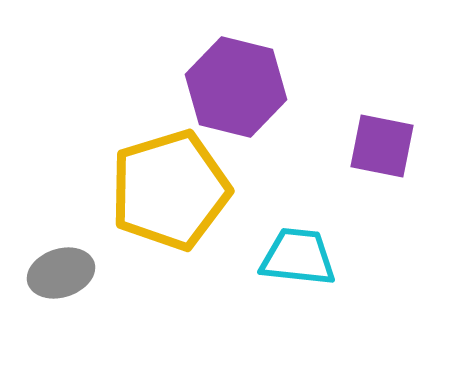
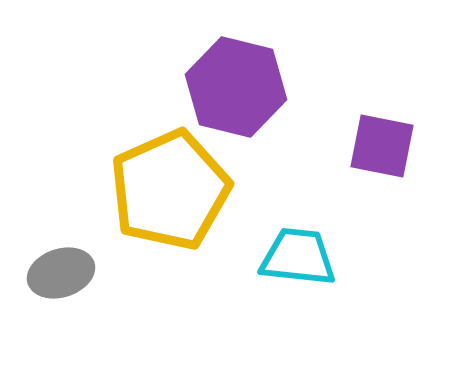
yellow pentagon: rotated 7 degrees counterclockwise
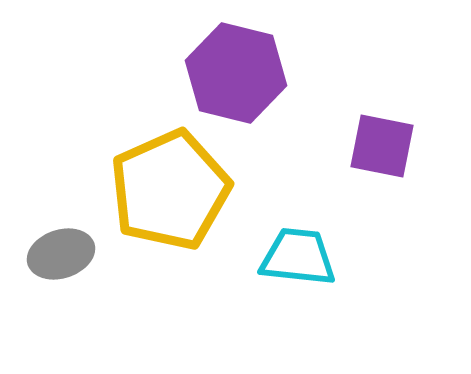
purple hexagon: moved 14 px up
gray ellipse: moved 19 px up
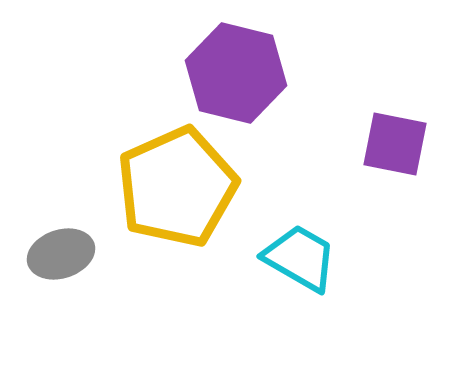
purple square: moved 13 px right, 2 px up
yellow pentagon: moved 7 px right, 3 px up
cyan trapezoid: moved 2 px right, 1 px down; rotated 24 degrees clockwise
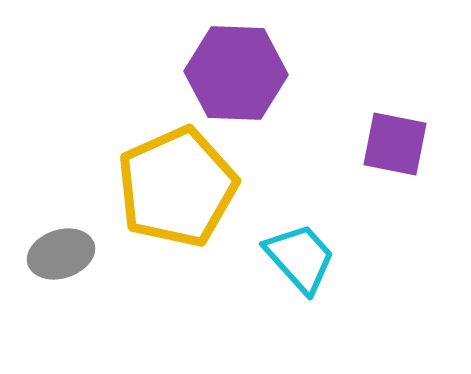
purple hexagon: rotated 12 degrees counterclockwise
cyan trapezoid: rotated 18 degrees clockwise
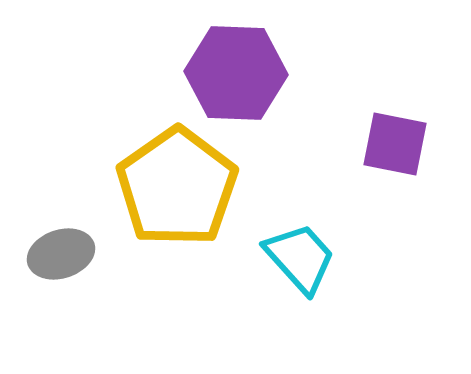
yellow pentagon: rotated 11 degrees counterclockwise
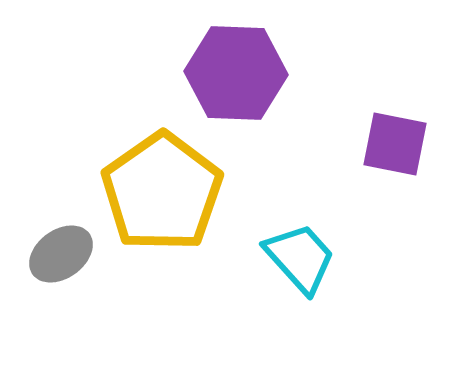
yellow pentagon: moved 15 px left, 5 px down
gray ellipse: rotated 18 degrees counterclockwise
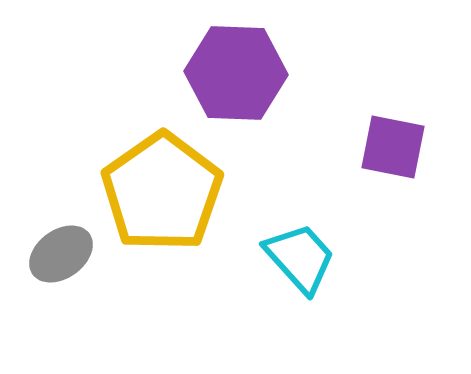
purple square: moved 2 px left, 3 px down
